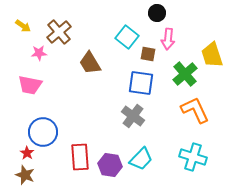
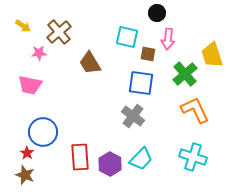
cyan square: rotated 25 degrees counterclockwise
purple hexagon: moved 1 px up; rotated 20 degrees clockwise
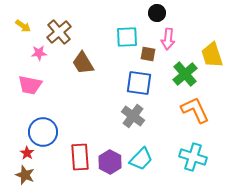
cyan square: rotated 15 degrees counterclockwise
brown trapezoid: moved 7 px left
blue square: moved 2 px left
purple hexagon: moved 2 px up
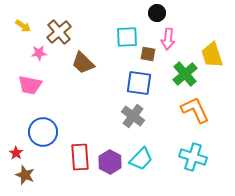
brown trapezoid: rotated 15 degrees counterclockwise
red star: moved 11 px left
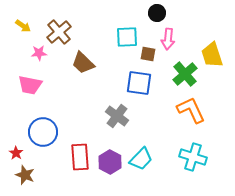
orange L-shape: moved 4 px left
gray cross: moved 16 px left
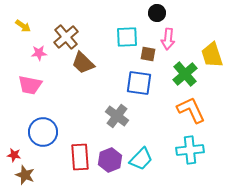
brown cross: moved 7 px right, 5 px down
red star: moved 2 px left, 2 px down; rotated 24 degrees counterclockwise
cyan cross: moved 3 px left, 7 px up; rotated 24 degrees counterclockwise
purple hexagon: moved 2 px up; rotated 10 degrees clockwise
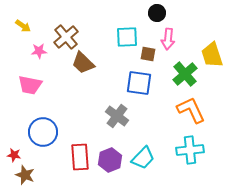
pink star: moved 2 px up
cyan trapezoid: moved 2 px right, 1 px up
